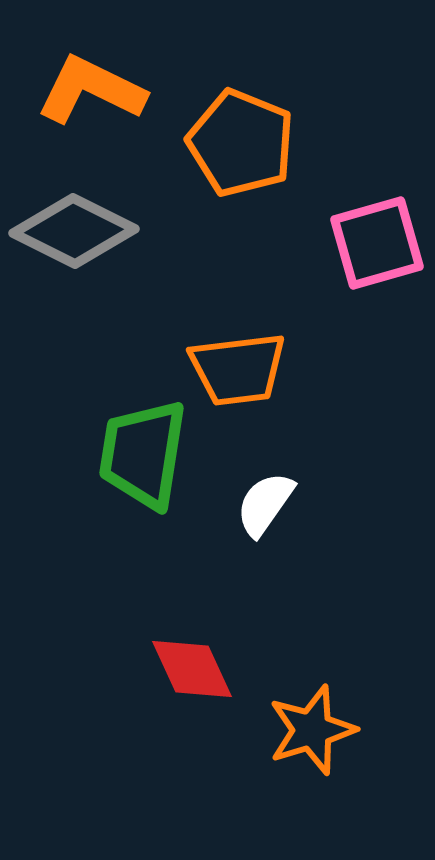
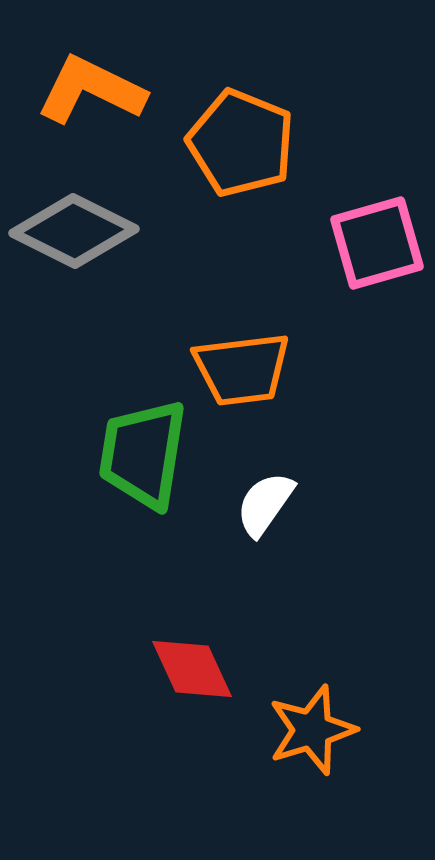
orange trapezoid: moved 4 px right
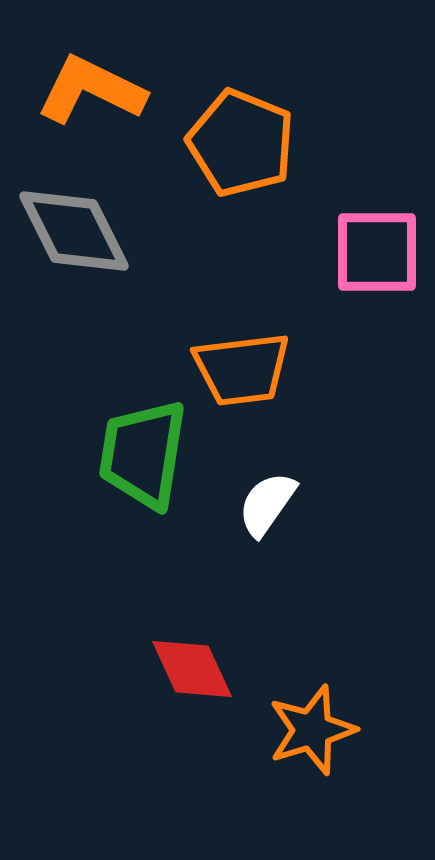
gray diamond: rotated 37 degrees clockwise
pink square: moved 9 px down; rotated 16 degrees clockwise
white semicircle: moved 2 px right
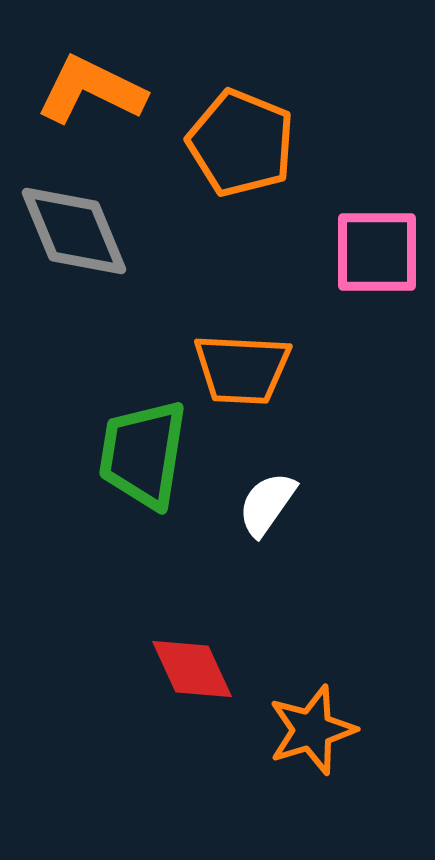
gray diamond: rotated 4 degrees clockwise
orange trapezoid: rotated 10 degrees clockwise
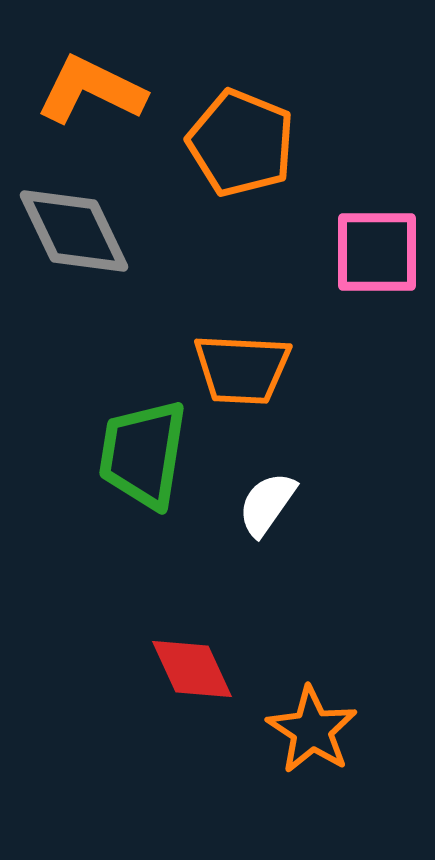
gray diamond: rotated 3 degrees counterclockwise
orange star: rotated 22 degrees counterclockwise
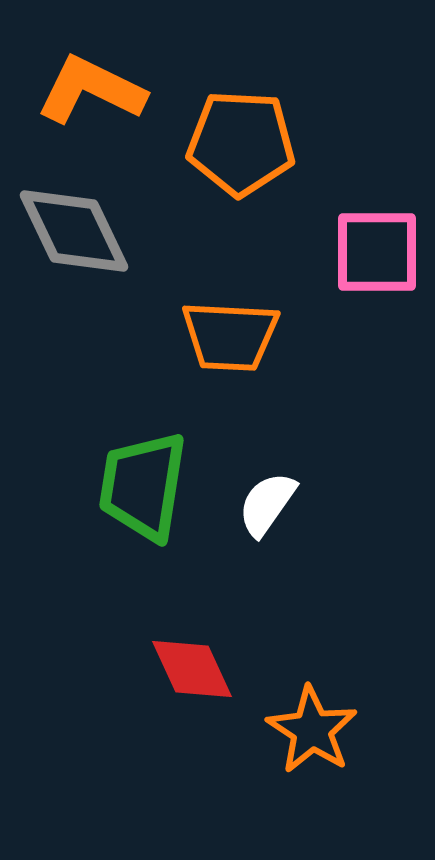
orange pentagon: rotated 19 degrees counterclockwise
orange trapezoid: moved 12 px left, 33 px up
green trapezoid: moved 32 px down
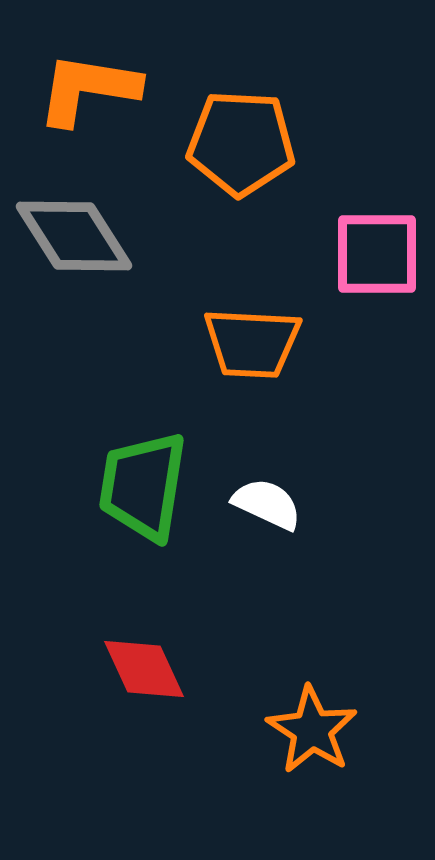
orange L-shape: moved 3 px left, 1 px up; rotated 17 degrees counterclockwise
gray diamond: moved 5 px down; rotated 7 degrees counterclockwise
pink square: moved 2 px down
orange trapezoid: moved 22 px right, 7 px down
white semicircle: rotated 80 degrees clockwise
red diamond: moved 48 px left
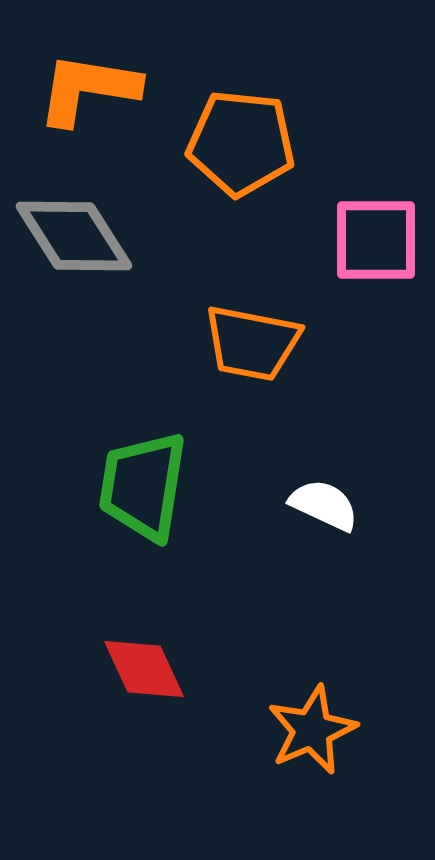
orange pentagon: rotated 3 degrees clockwise
pink square: moved 1 px left, 14 px up
orange trapezoid: rotated 8 degrees clockwise
white semicircle: moved 57 px right, 1 px down
orange star: rotated 16 degrees clockwise
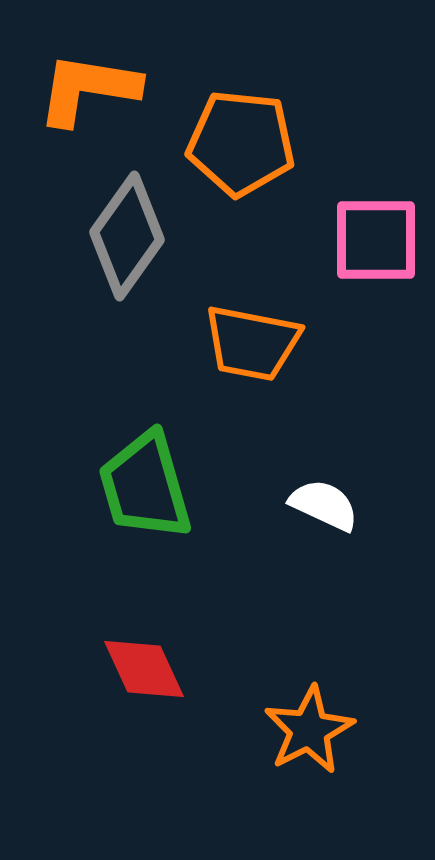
gray diamond: moved 53 px right; rotated 68 degrees clockwise
green trapezoid: moved 2 px right; rotated 25 degrees counterclockwise
orange star: moved 3 px left; rotated 4 degrees counterclockwise
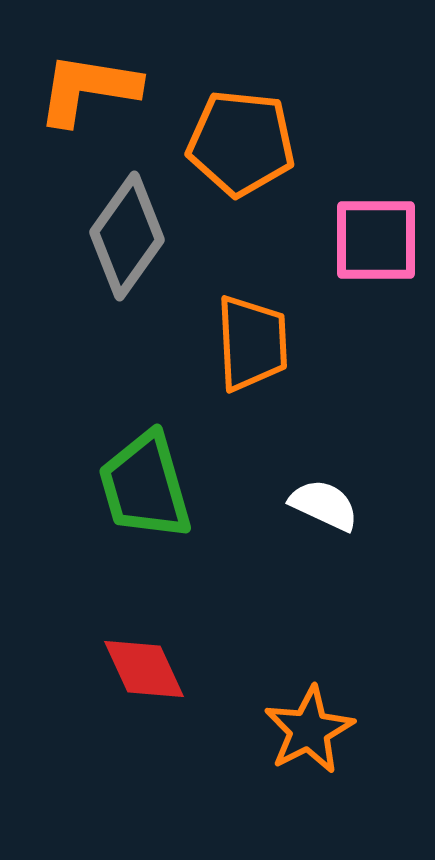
orange trapezoid: rotated 104 degrees counterclockwise
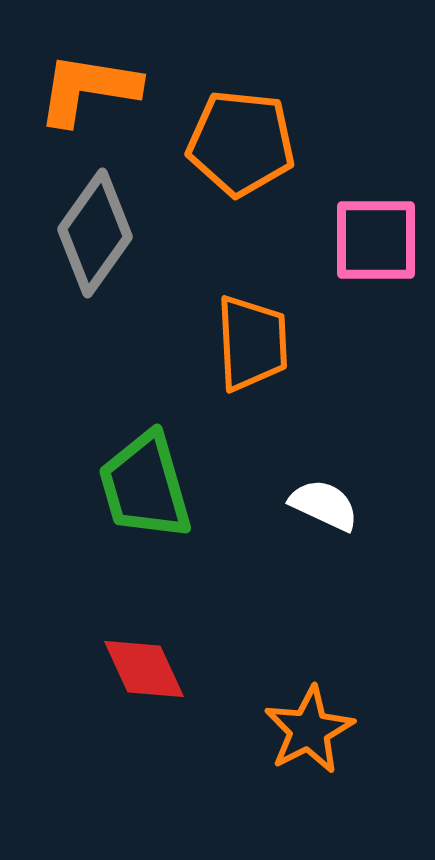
gray diamond: moved 32 px left, 3 px up
